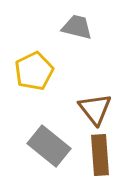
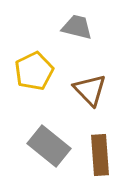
brown triangle: moved 5 px left, 19 px up; rotated 6 degrees counterclockwise
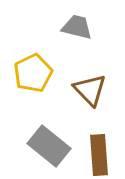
yellow pentagon: moved 1 px left, 2 px down
brown rectangle: moved 1 px left
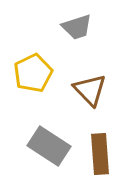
gray trapezoid: rotated 148 degrees clockwise
gray rectangle: rotated 6 degrees counterclockwise
brown rectangle: moved 1 px right, 1 px up
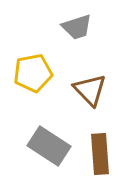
yellow pentagon: rotated 15 degrees clockwise
